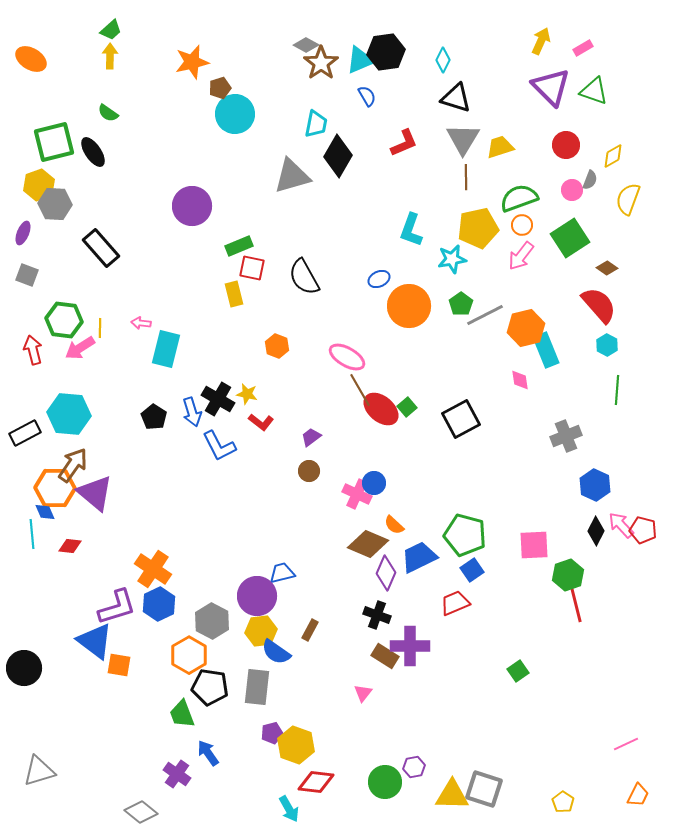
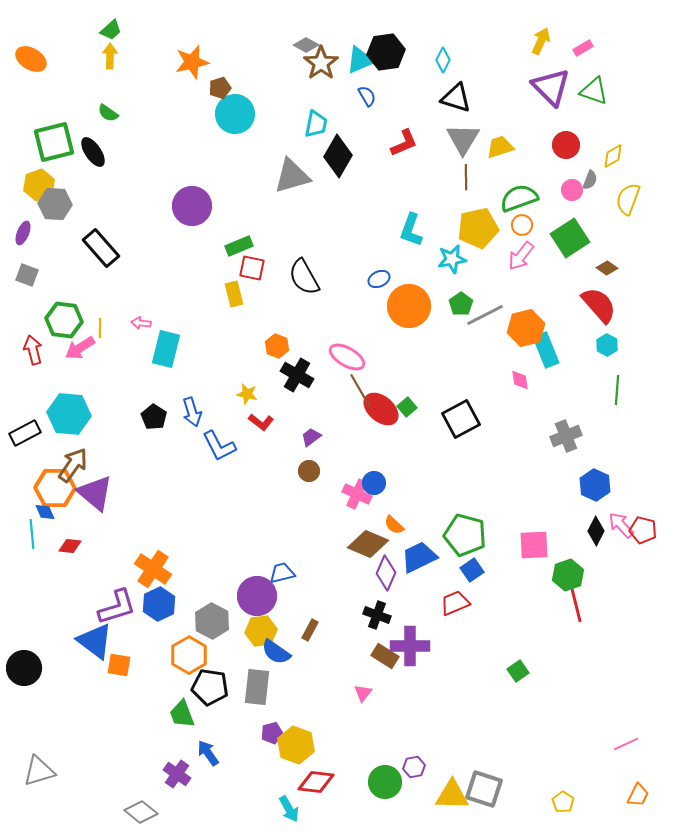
black cross at (218, 399): moved 79 px right, 24 px up
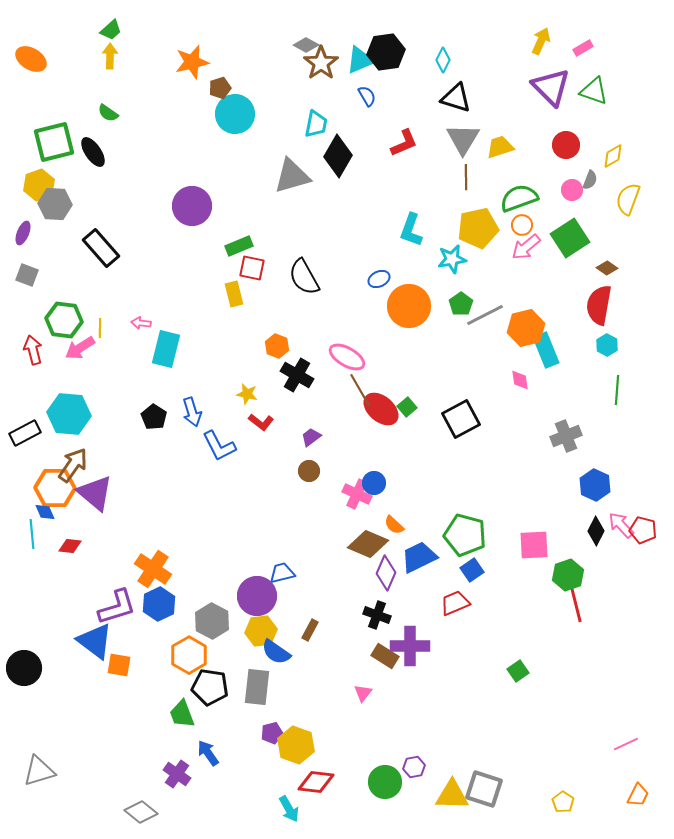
pink arrow at (521, 256): moved 5 px right, 9 px up; rotated 12 degrees clockwise
red semicircle at (599, 305): rotated 129 degrees counterclockwise
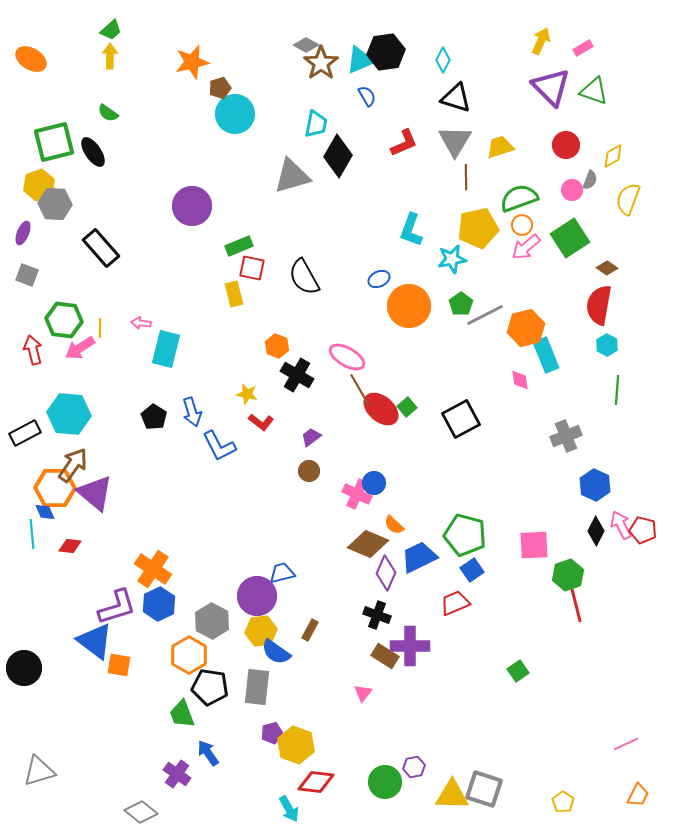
gray triangle at (463, 139): moved 8 px left, 2 px down
cyan rectangle at (546, 350): moved 5 px down
pink arrow at (621, 525): rotated 16 degrees clockwise
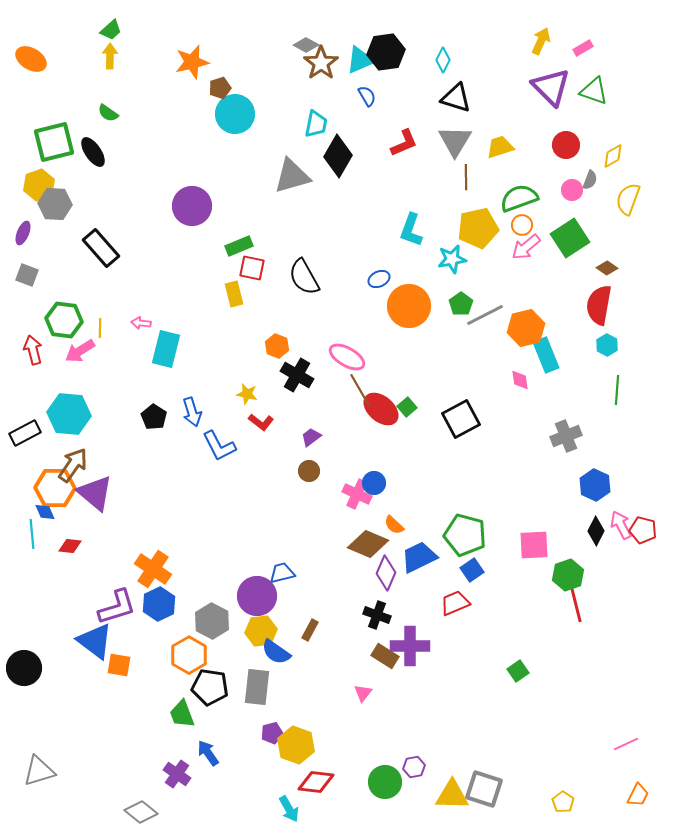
pink arrow at (80, 348): moved 3 px down
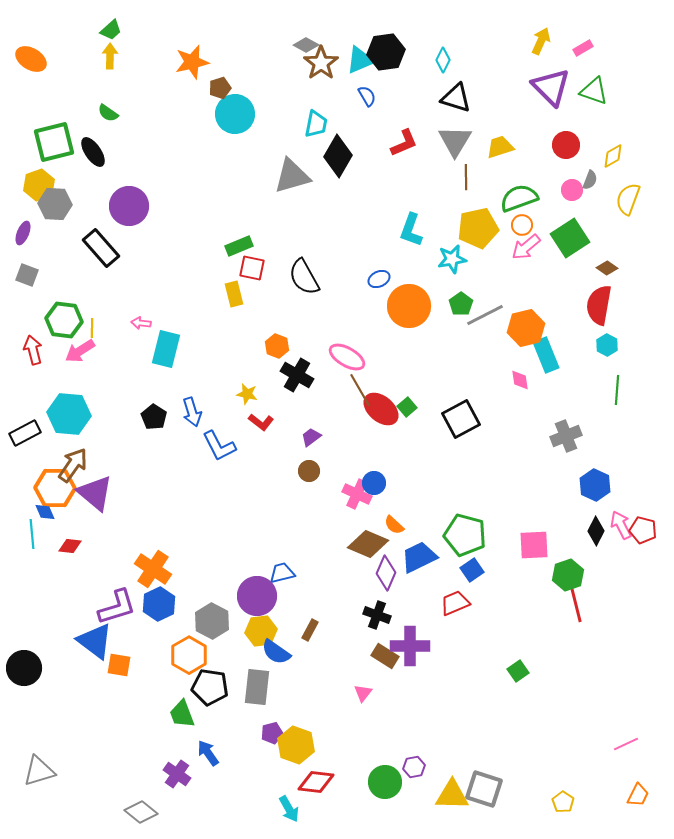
purple circle at (192, 206): moved 63 px left
yellow line at (100, 328): moved 8 px left
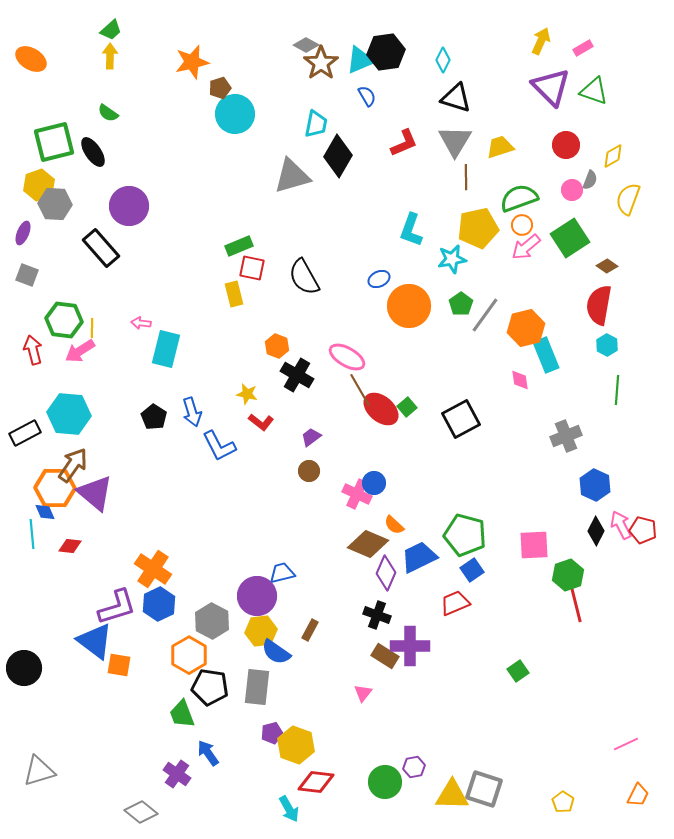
brown diamond at (607, 268): moved 2 px up
gray line at (485, 315): rotated 27 degrees counterclockwise
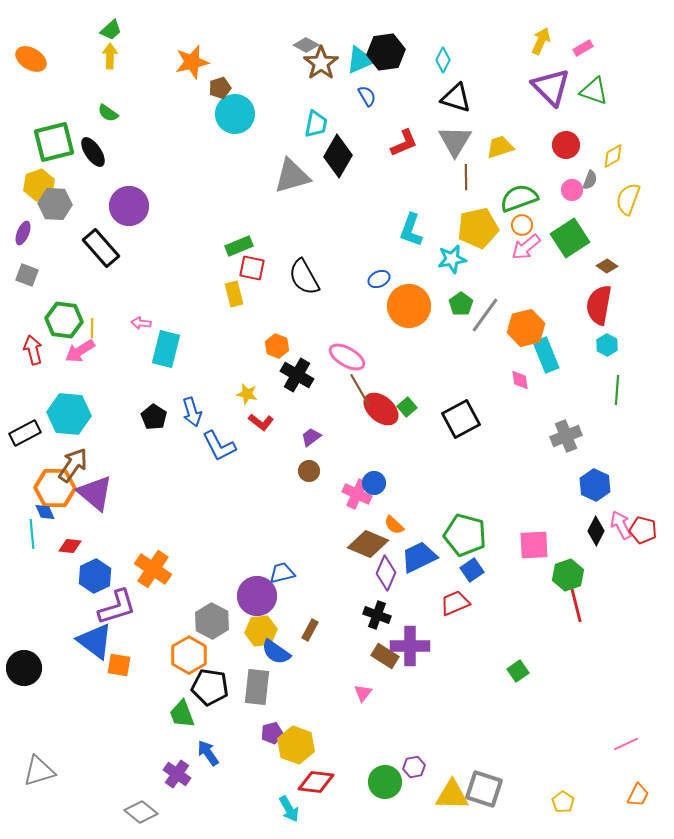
blue hexagon at (159, 604): moved 64 px left, 28 px up
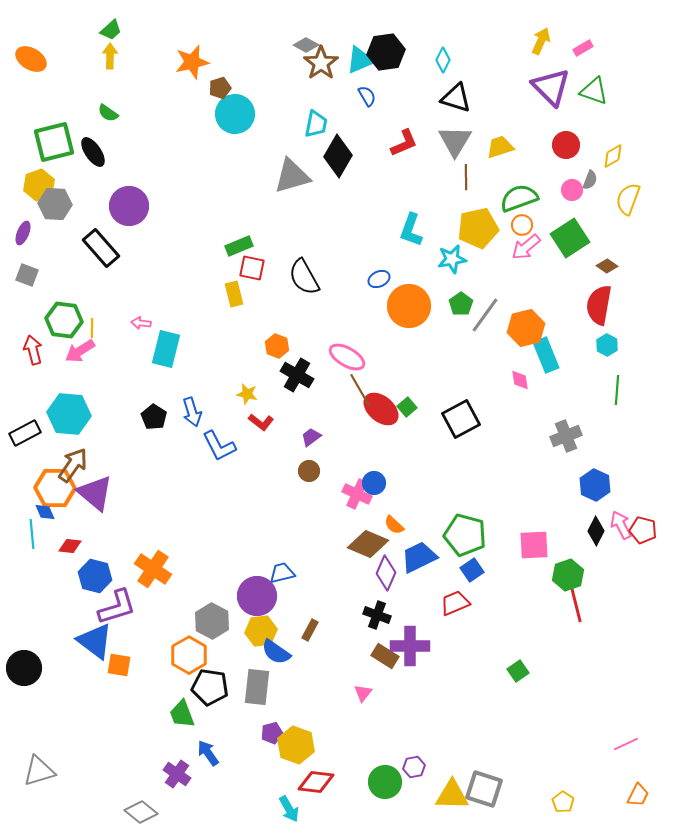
blue hexagon at (95, 576): rotated 20 degrees counterclockwise
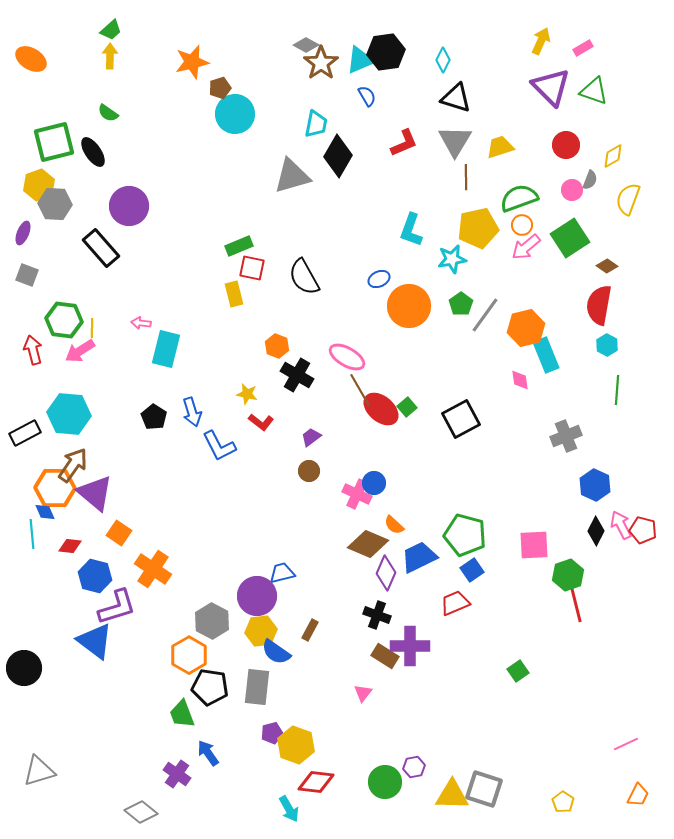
orange square at (119, 665): moved 132 px up; rotated 25 degrees clockwise
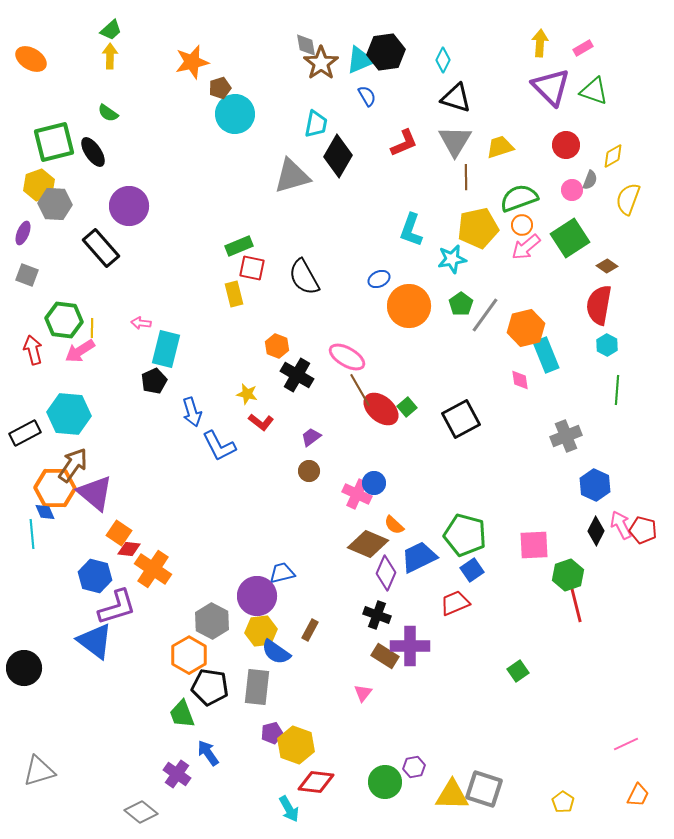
yellow arrow at (541, 41): moved 1 px left, 2 px down; rotated 20 degrees counterclockwise
gray diamond at (306, 45): rotated 50 degrees clockwise
black pentagon at (154, 417): moved 36 px up; rotated 15 degrees clockwise
red diamond at (70, 546): moved 59 px right, 3 px down
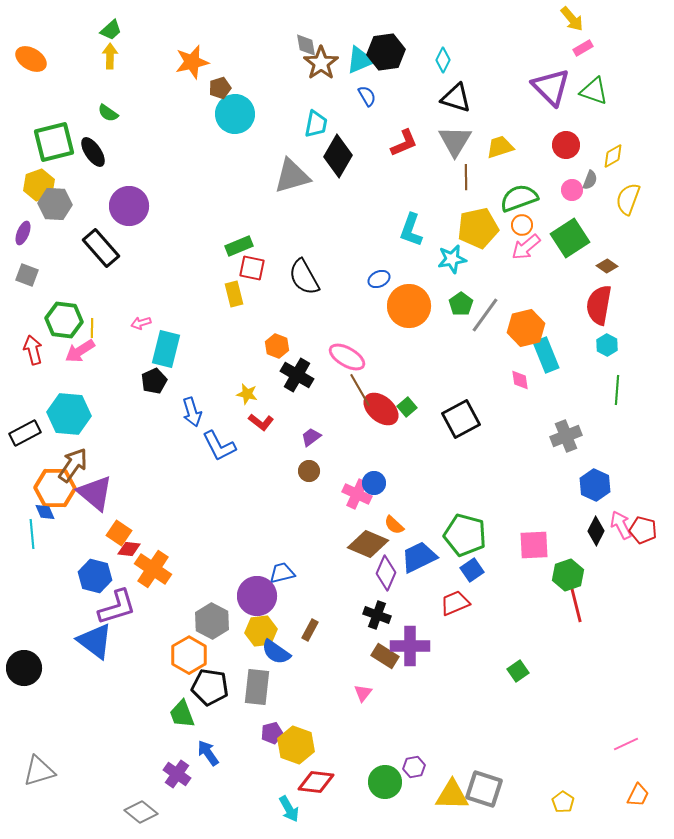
yellow arrow at (540, 43): moved 32 px right, 24 px up; rotated 136 degrees clockwise
pink arrow at (141, 323): rotated 24 degrees counterclockwise
